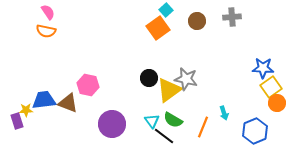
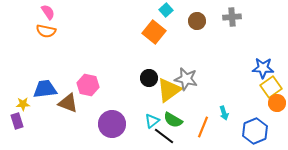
orange square: moved 4 px left, 4 px down; rotated 15 degrees counterclockwise
blue trapezoid: moved 1 px right, 11 px up
yellow star: moved 3 px left, 6 px up
cyan triangle: rotated 28 degrees clockwise
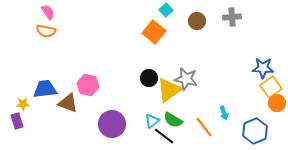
orange line: moved 1 px right; rotated 60 degrees counterclockwise
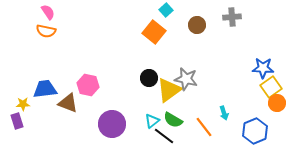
brown circle: moved 4 px down
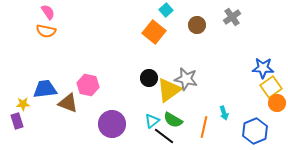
gray cross: rotated 30 degrees counterclockwise
orange line: rotated 50 degrees clockwise
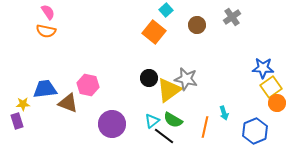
orange line: moved 1 px right
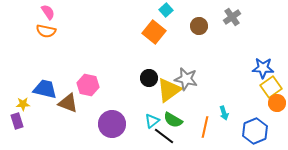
brown circle: moved 2 px right, 1 px down
blue trapezoid: rotated 20 degrees clockwise
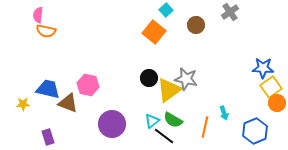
pink semicircle: moved 10 px left, 3 px down; rotated 140 degrees counterclockwise
gray cross: moved 2 px left, 5 px up
brown circle: moved 3 px left, 1 px up
blue trapezoid: moved 3 px right
purple rectangle: moved 31 px right, 16 px down
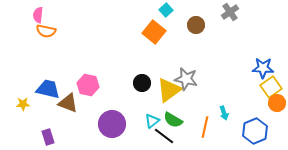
black circle: moved 7 px left, 5 px down
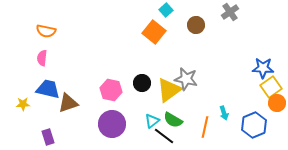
pink semicircle: moved 4 px right, 43 px down
pink hexagon: moved 23 px right, 5 px down
brown triangle: rotated 40 degrees counterclockwise
blue hexagon: moved 1 px left, 6 px up
